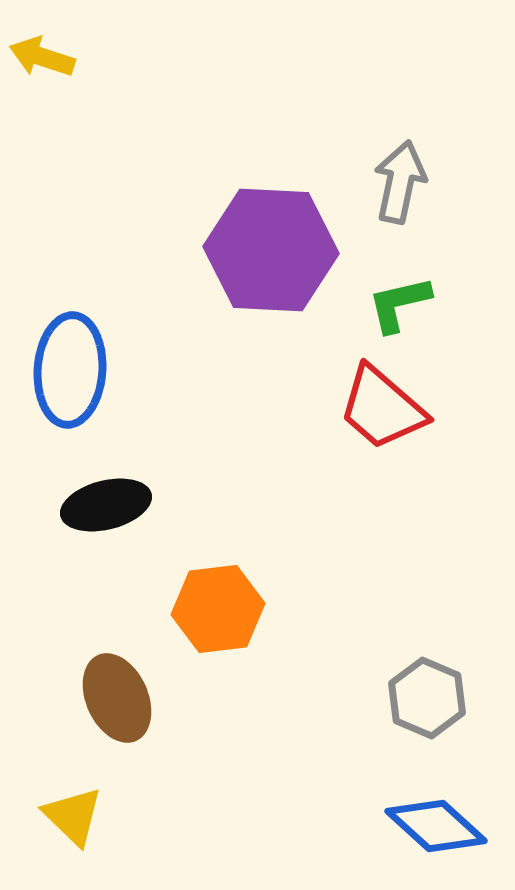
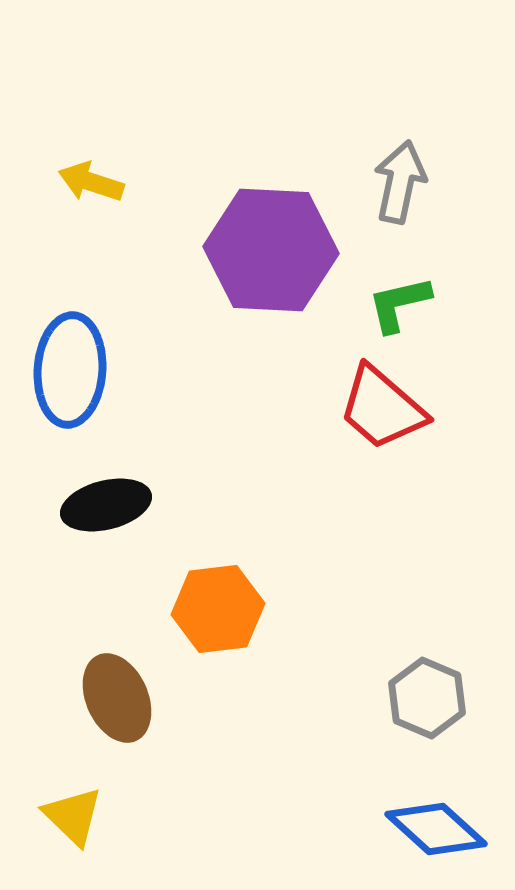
yellow arrow: moved 49 px right, 125 px down
blue diamond: moved 3 px down
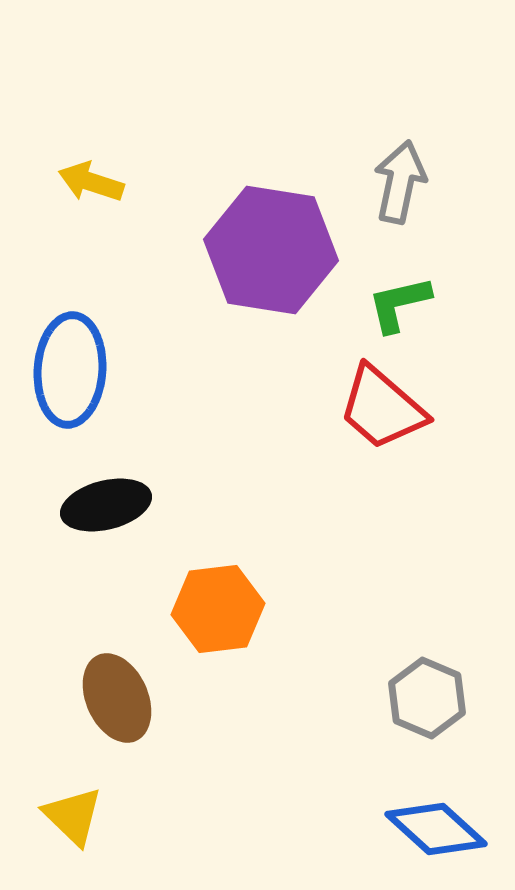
purple hexagon: rotated 6 degrees clockwise
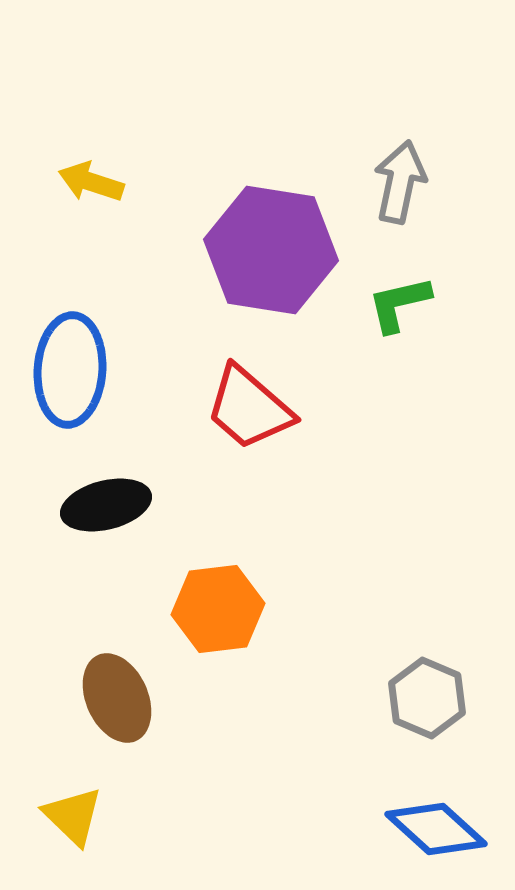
red trapezoid: moved 133 px left
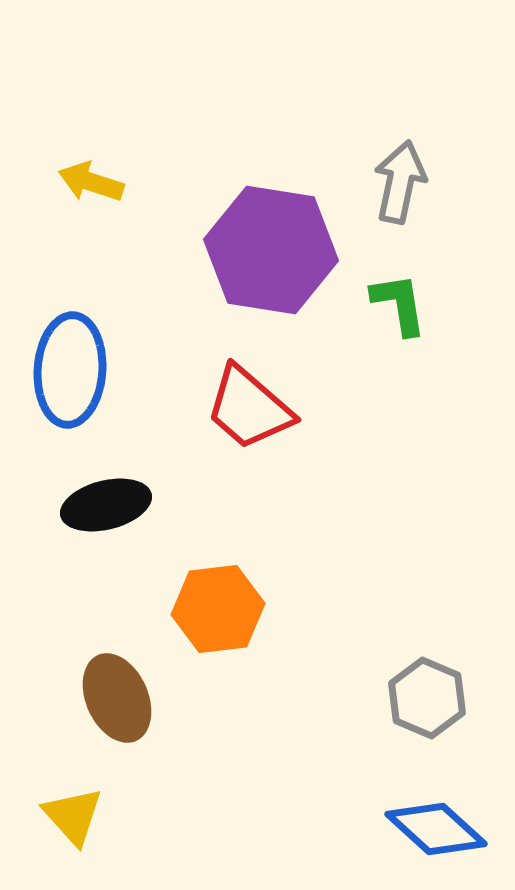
green L-shape: rotated 94 degrees clockwise
yellow triangle: rotated 4 degrees clockwise
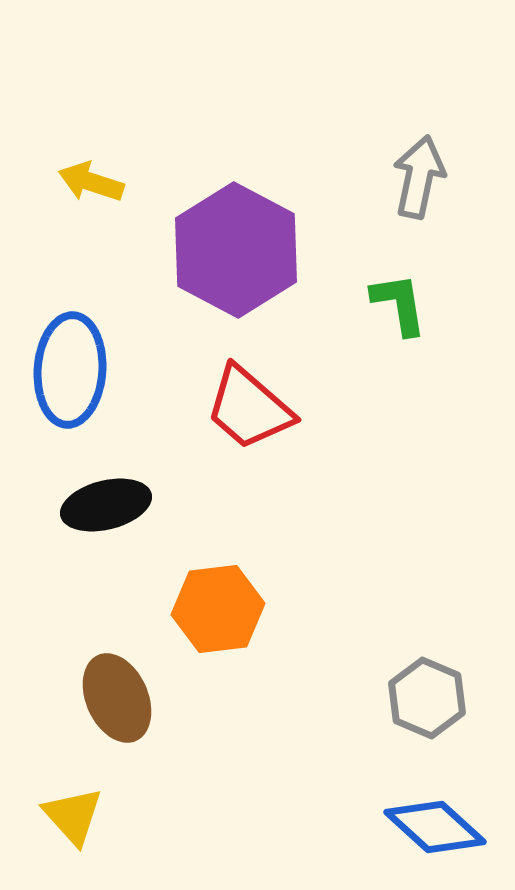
gray arrow: moved 19 px right, 5 px up
purple hexagon: moved 35 px left; rotated 19 degrees clockwise
blue diamond: moved 1 px left, 2 px up
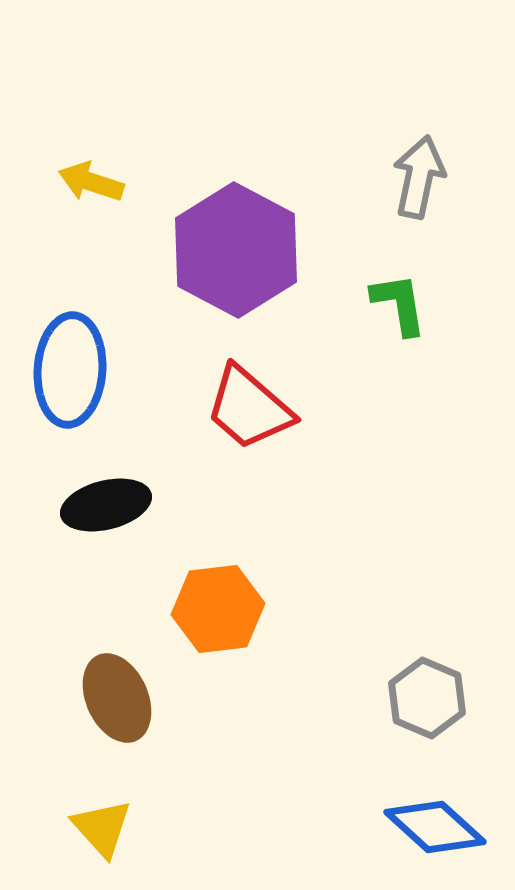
yellow triangle: moved 29 px right, 12 px down
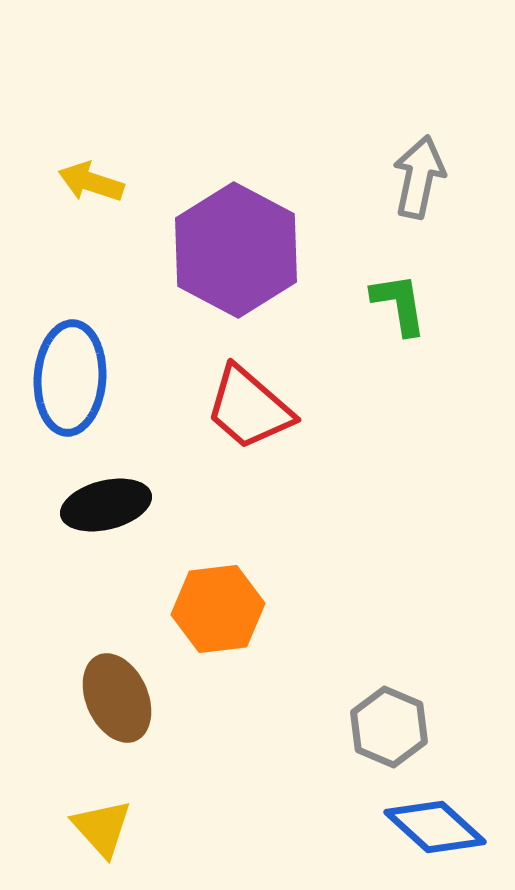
blue ellipse: moved 8 px down
gray hexagon: moved 38 px left, 29 px down
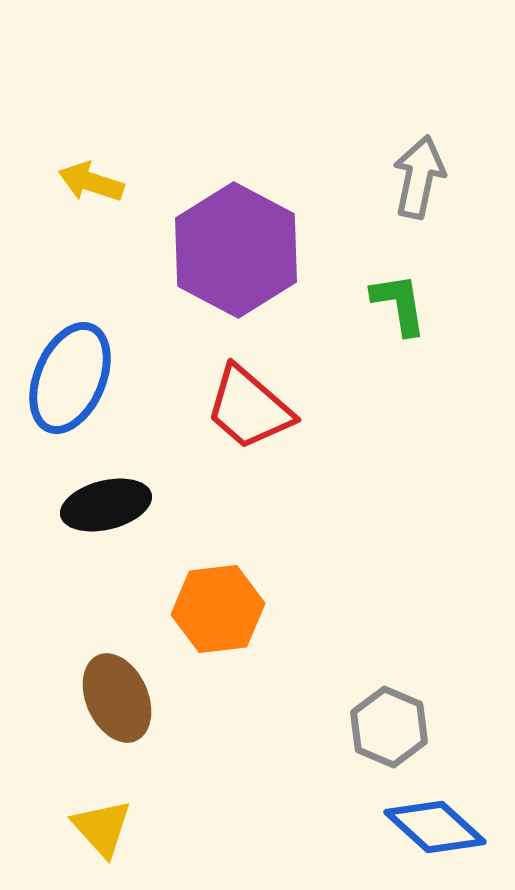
blue ellipse: rotated 19 degrees clockwise
